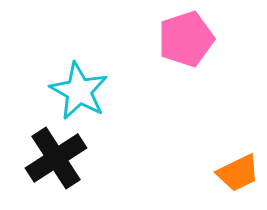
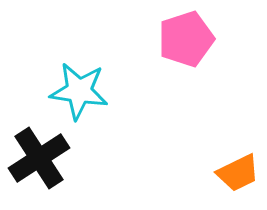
cyan star: rotated 20 degrees counterclockwise
black cross: moved 17 px left
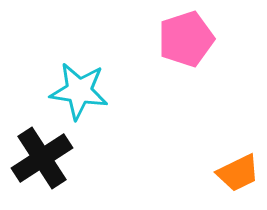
black cross: moved 3 px right
